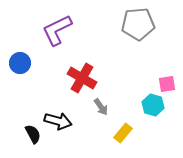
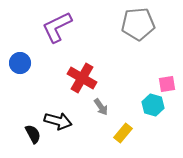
purple L-shape: moved 3 px up
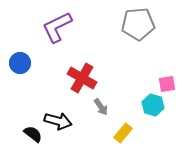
black semicircle: rotated 24 degrees counterclockwise
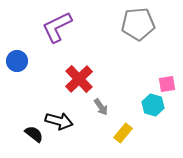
blue circle: moved 3 px left, 2 px up
red cross: moved 3 px left, 1 px down; rotated 16 degrees clockwise
black arrow: moved 1 px right
black semicircle: moved 1 px right
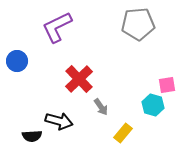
pink square: moved 1 px down
black semicircle: moved 2 px left, 2 px down; rotated 138 degrees clockwise
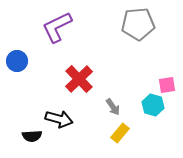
gray arrow: moved 12 px right
black arrow: moved 2 px up
yellow rectangle: moved 3 px left
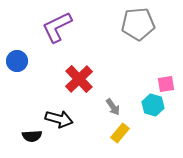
pink square: moved 1 px left, 1 px up
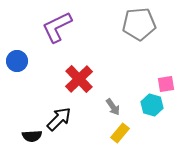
gray pentagon: moved 1 px right
cyan hexagon: moved 1 px left
black arrow: rotated 60 degrees counterclockwise
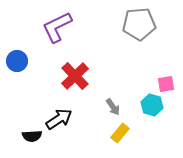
red cross: moved 4 px left, 3 px up
black arrow: rotated 12 degrees clockwise
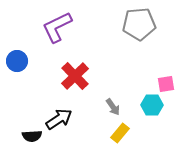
cyan hexagon: rotated 15 degrees counterclockwise
